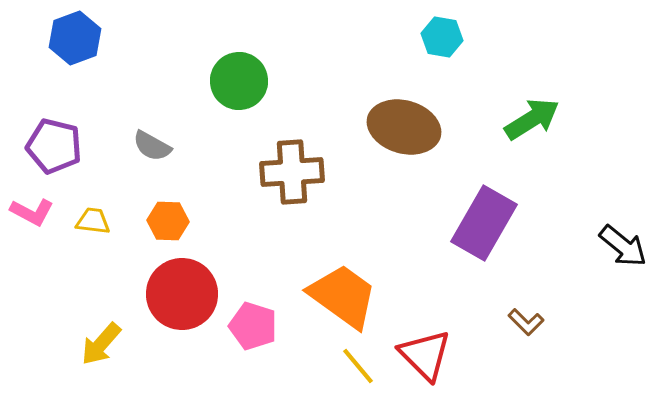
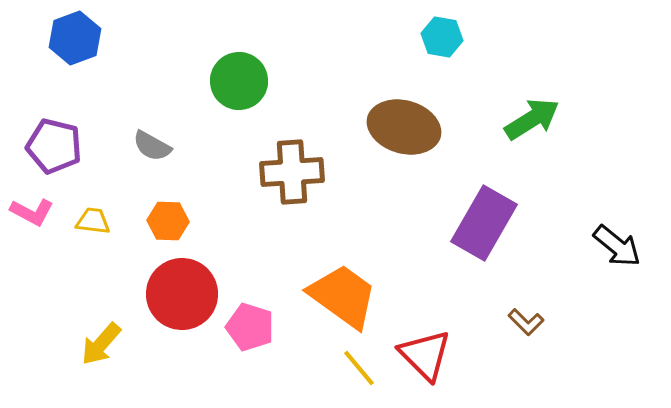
black arrow: moved 6 px left
pink pentagon: moved 3 px left, 1 px down
yellow line: moved 1 px right, 2 px down
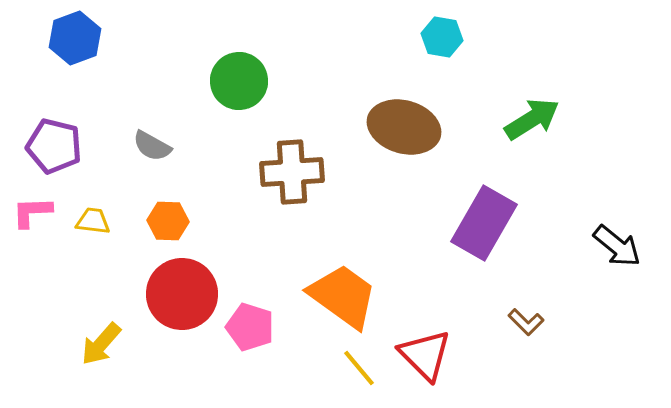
pink L-shape: rotated 150 degrees clockwise
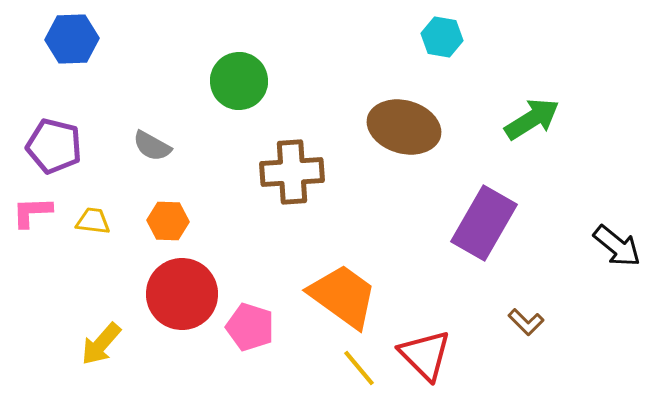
blue hexagon: moved 3 px left, 1 px down; rotated 18 degrees clockwise
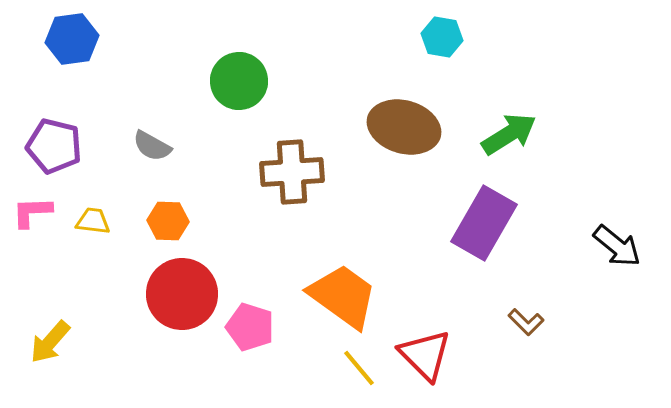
blue hexagon: rotated 6 degrees counterclockwise
green arrow: moved 23 px left, 15 px down
yellow arrow: moved 51 px left, 2 px up
